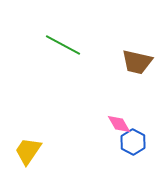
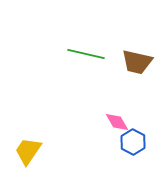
green line: moved 23 px right, 9 px down; rotated 15 degrees counterclockwise
pink diamond: moved 2 px left, 2 px up
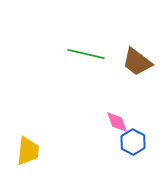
brown trapezoid: rotated 24 degrees clockwise
pink diamond: rotated 10 degrees clockwise
yellow trapezoid: rotated 152 degrees clockwise
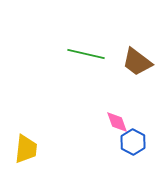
yellow trapezoid: moved 2 px left, 2 px up
